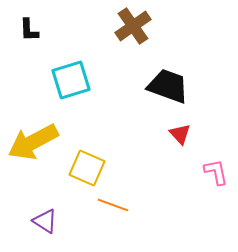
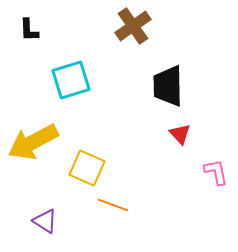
black trapezoid: rotated 111 degrees counterclockwise
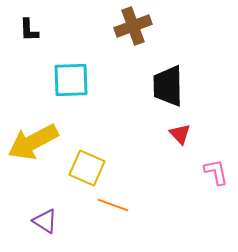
brown cross: rotated 15 degrees clockwise
cyan square: rotated 15 degrees clockwise
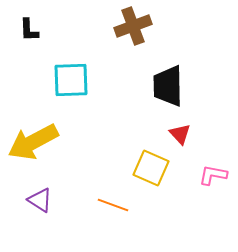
yellow square: moved 64 px right
pink L-shape: moved 3 px left, 3 px down; rotated 68 degrees counterclockwise
purple triangle: moved 5 px left, 21 px up
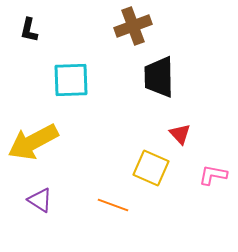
black L-shape: rotated 15 degrees clockwise
black trapezoid: moved 9 px left, 9 px up
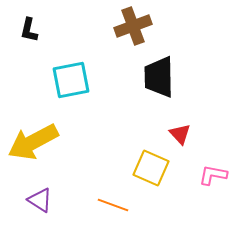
cyan square: rotated 9 degrees counterclockwise
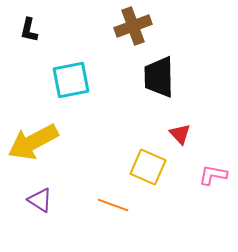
yellow square: moved 3 px left, 1 px up
